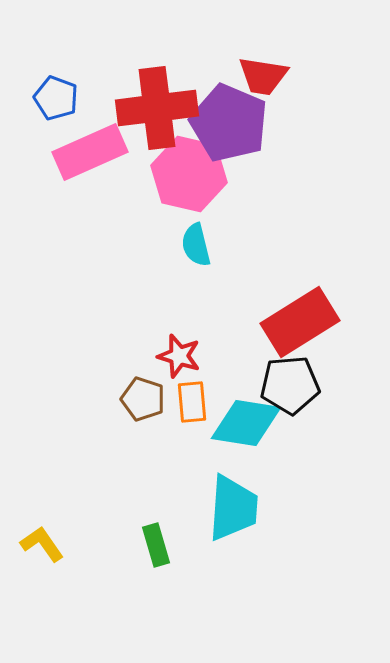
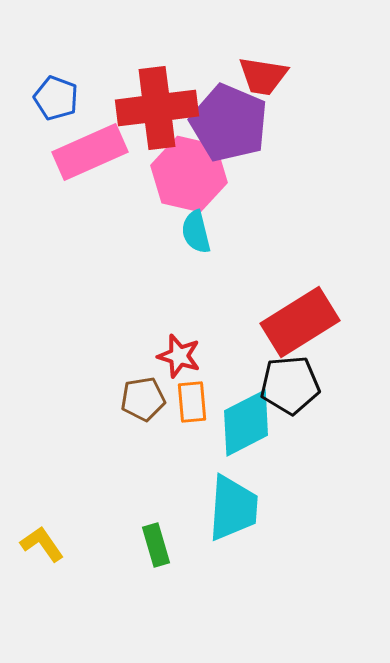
cyan semicircle: moved 13 px up
brown pentagon: rotated 27 degrees counterclockwise
cyan diamond: rotated 36 degrees counterclockwise
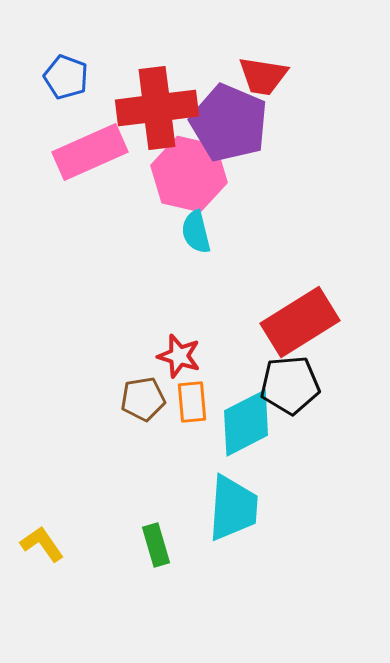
blue pentagon: moved 10 px right, 21 px up
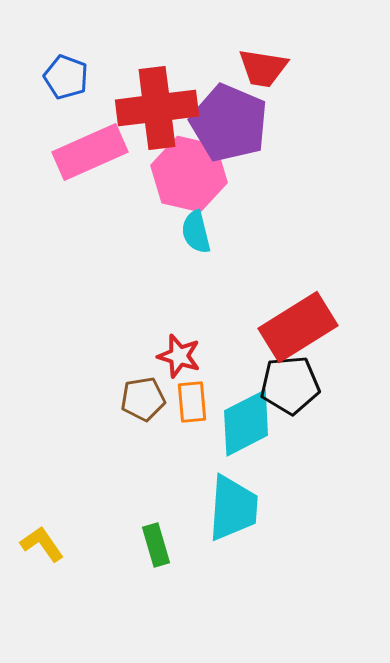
red trapezoid: moved 8 px up
red rectangle: moved 2 px left, 5 px down
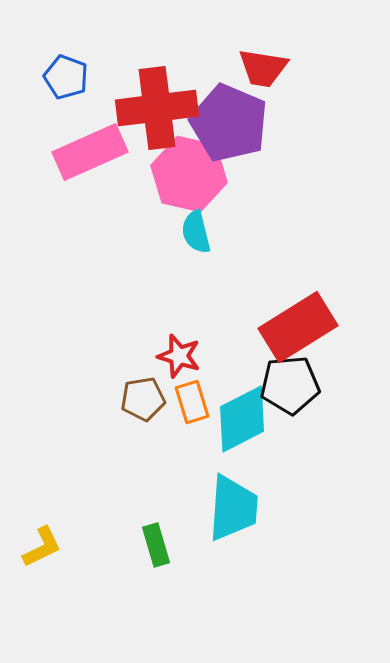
orange rectangle: rotated 12 degrees counterclockwise
cyan diamond: moved 4 px left, 4 px up
yellow L-shape: moved 3 px down; rotated 99 degrees clockwise
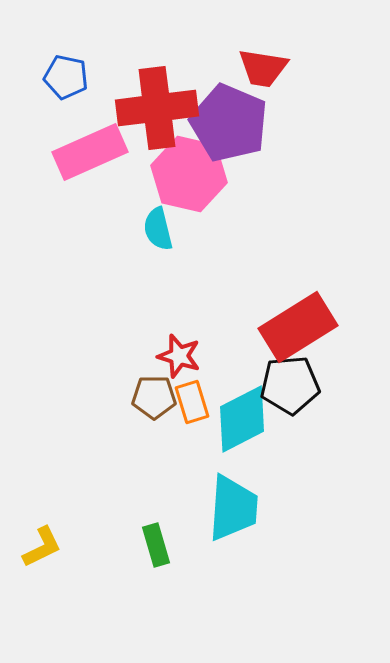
blue pentagon: rotated 9 degrees counterclockwise
cyan semicircle: moved 38 px left, 3 px up
brown pentagon: moved 11 px right, 2 px up; rotated 9 degrees clockwise
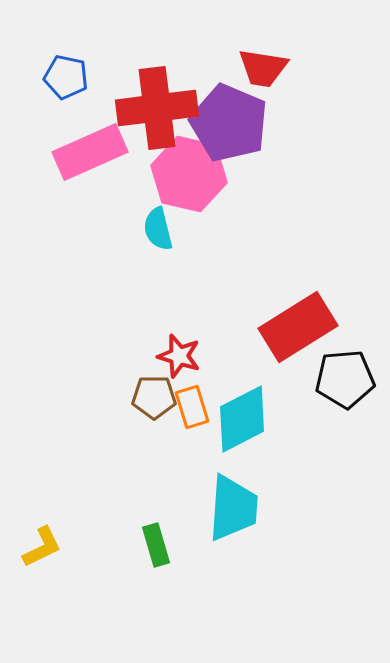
black pentagon: moved 55 px right, 6 px up
orange rectangle: moved 5 px down
